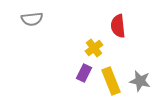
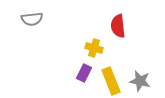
yellow cross: rotated 36 degrees counterclockwise
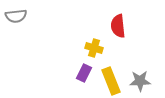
gray semicircle: moved 16 px left, 3 px up
gray star: rotated 15 degrees counterclockwise
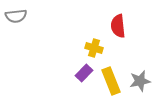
purple rectangle: rotated 18 degrees clockwise
gray star: rotated 10 degrees counterclockwise
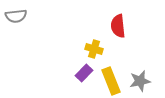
yellow cross: moved 1 px down
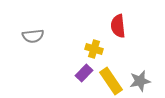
gray semicircle: moved 17 px right, 20 px down
yellow rectangle: rotated 12 degrees counterclockwise
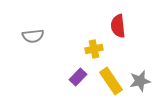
yellow cross: rotated 30 degrees counterclockwise
purple rectangle: moved 6 px left, 4 px down
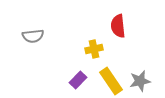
purple rectangle: moved 3 px down
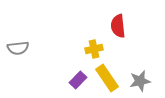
gray semicircle: moved 15 px left, 12 px down
yellow rectangle: moved 4 px left, 3 px up
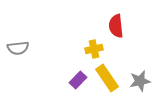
red semicircle: moved 2 px left
